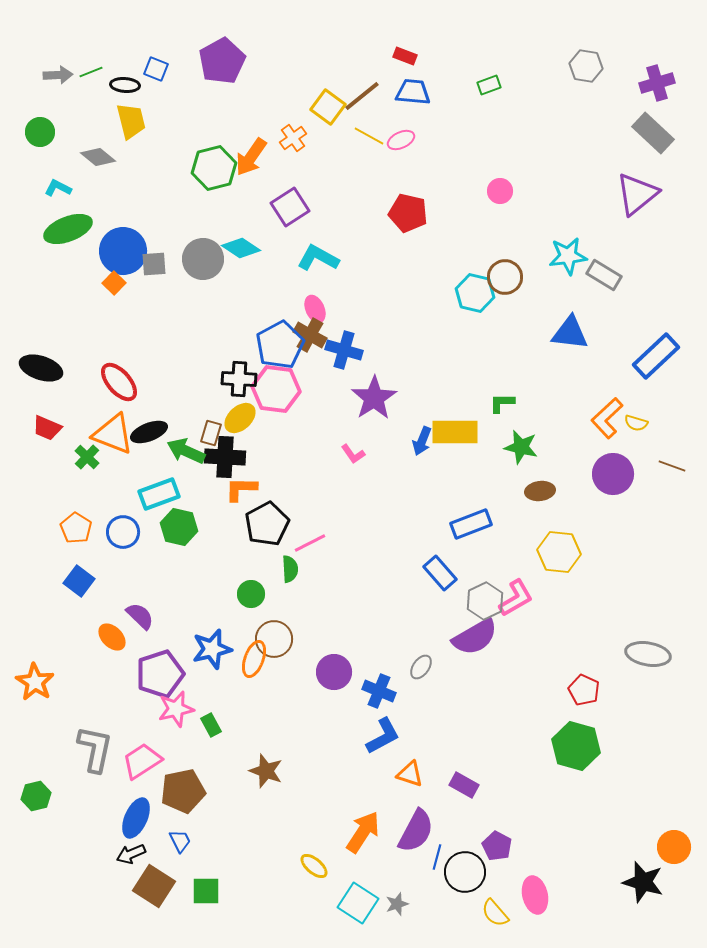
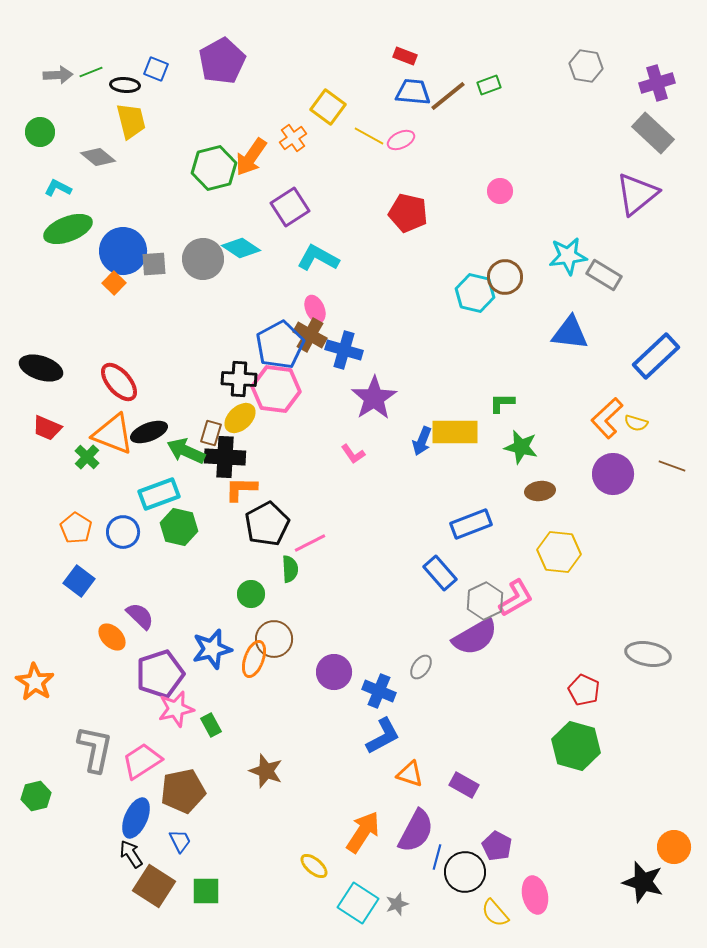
brown line at (362, 96): moved 86 px right
black arrow at (131, 854): rotated 80 degrees clockwise
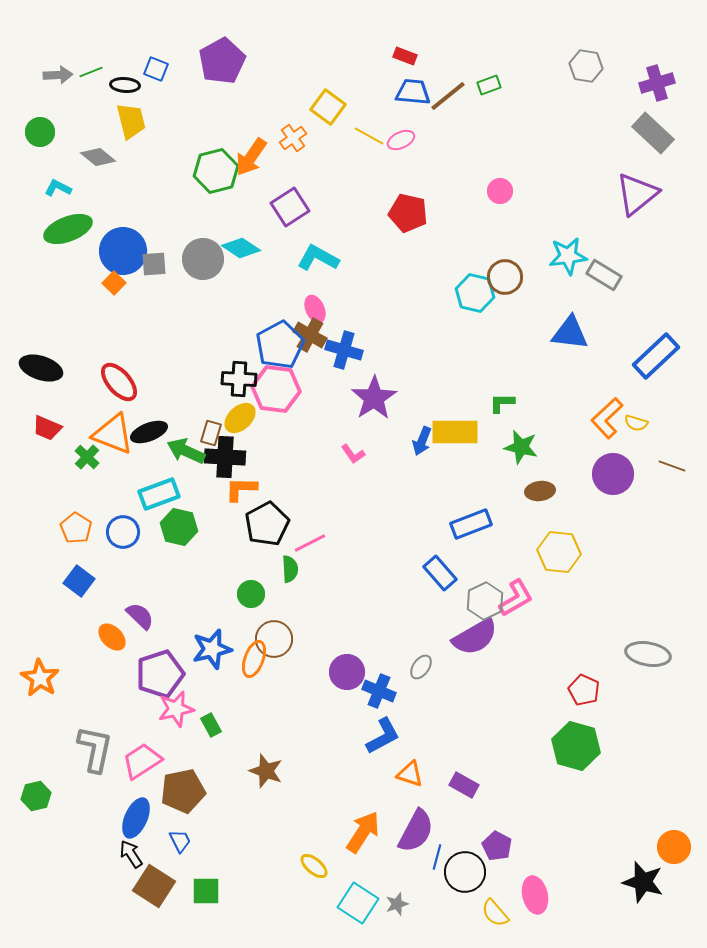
green hexagon at (214, 168): moved 2 px right, 3 px down
purple circle at (334, 672): moved 13 px right
orange star at (35, 682): moved 5 px right, 4 px up
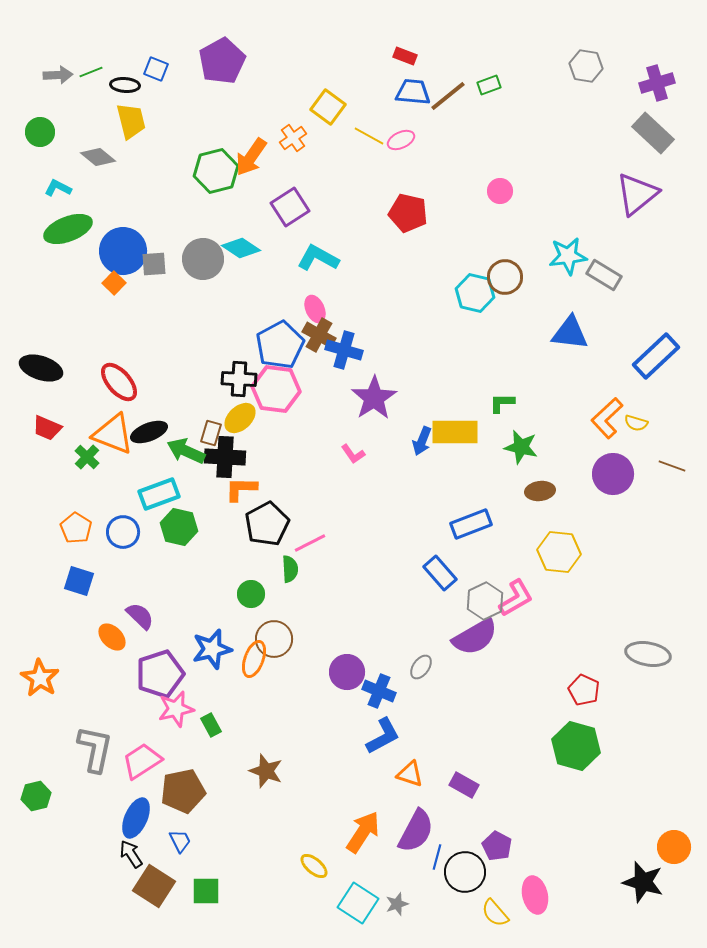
brown cross at (310, 335): moved 9 px right
blue square at (79, 581): rotated 20 degrees counterclockwise
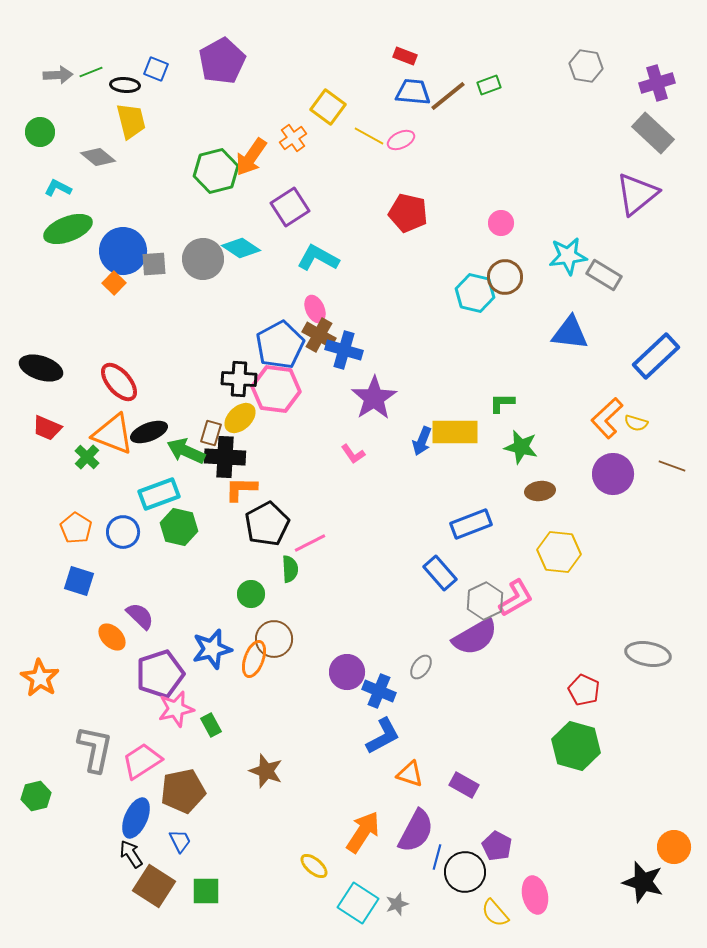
pink circle at (500, 191): moved 1 px right, 32 px down
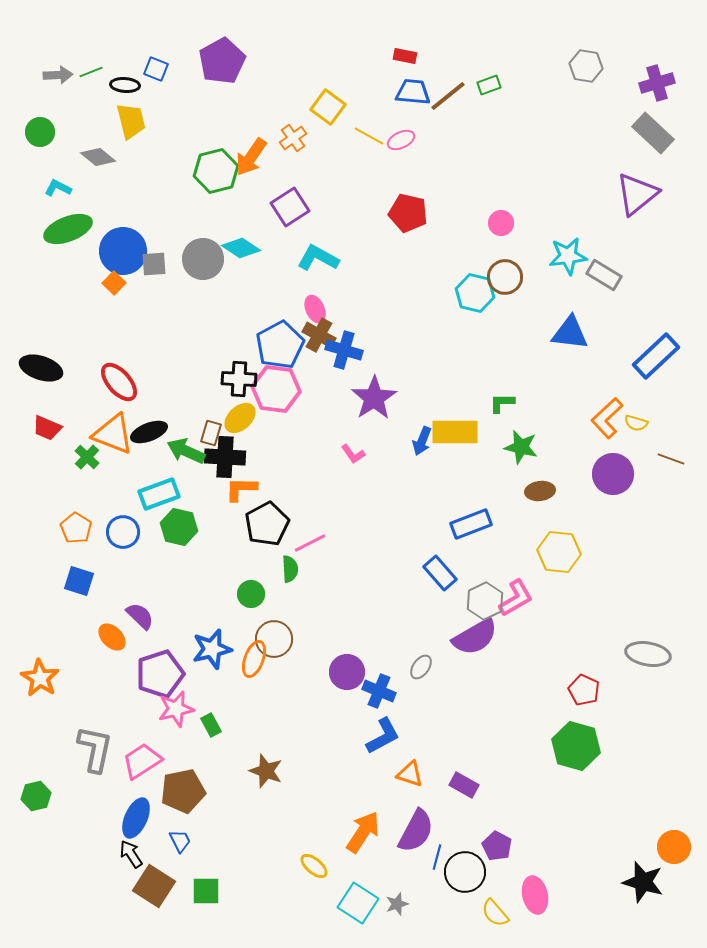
red rectangle at (405, 56): rotated 10 degrees counterclockwise
brown line at (672, 466): moved 1 px left, 7 px up
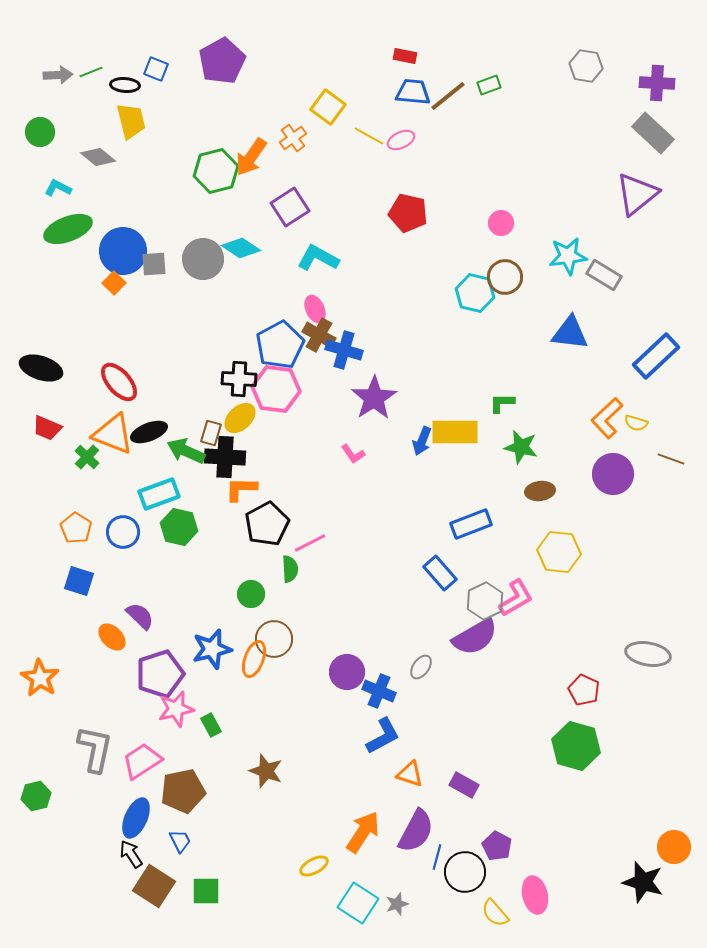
purple cross at (657, 83): rotated 20 degrees clockwise
yellow ellipse at (314, 866): rotated 68 degrees counterclockwise
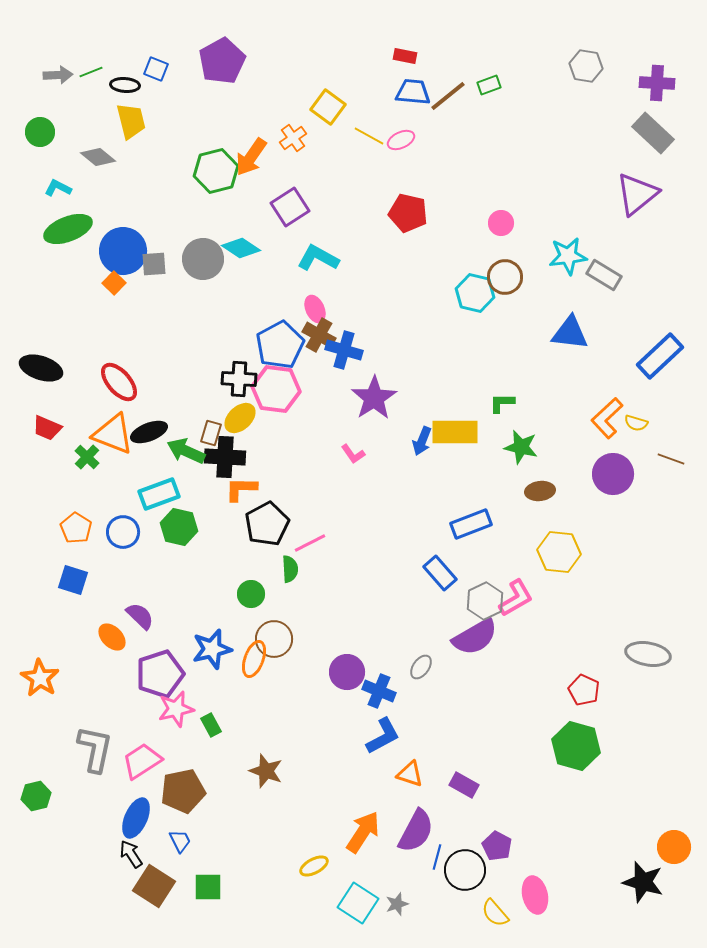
blue rectangle at (656, 356): moved 4 px right
blue square at (79, 581): moved 6 px left, 1 px up
black circle at (465, 872): moved 2 px up
green square at (206, 891): moved 2 px right, 4 px up
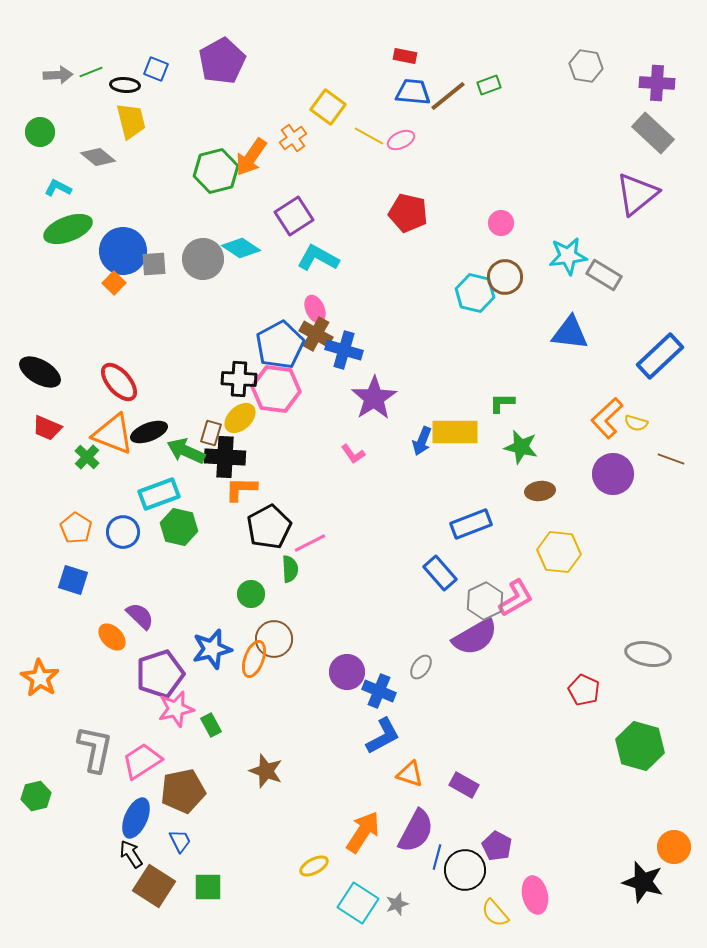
purple square at (290, 207): moved 4 px right, 9 px down
brown cross at (319, 335): moved 3 px left, 1 px up
black ellipse at (41, 368): moved 1 px left, 4 px down; rotated 12 degrees clockwise
black pentagon at (267, 524): moved 2 px right, 3 px down
green hexagon at (576, 746): moved 64 px right
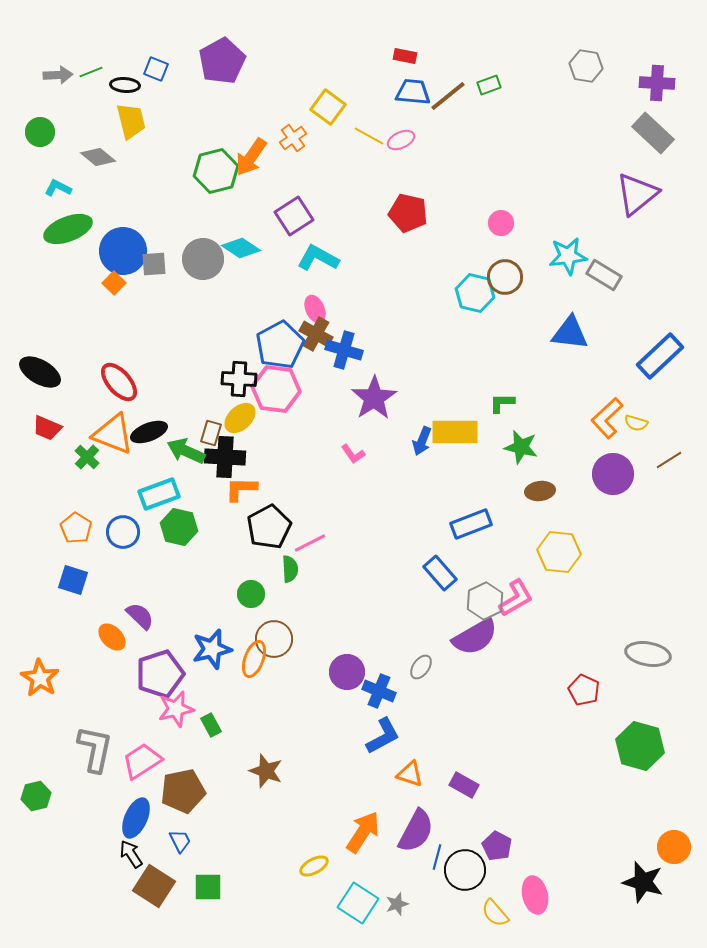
brown line at (671, 459): moved 2 px left, 1 px down; rotated 52 degrees counterclockwise
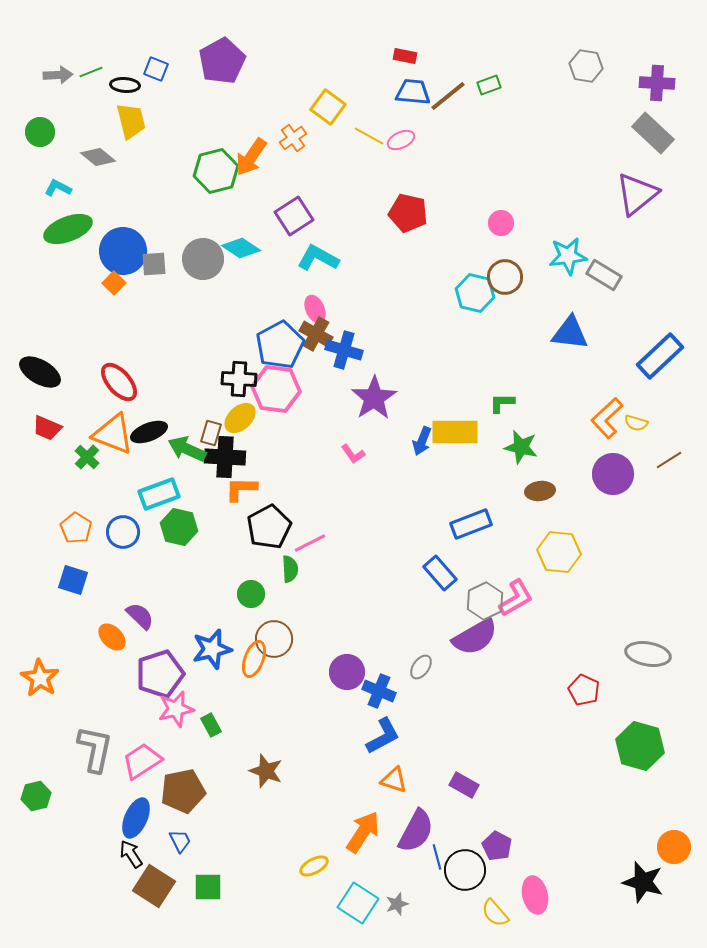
green arrow at (186, 451): moved 1 px right, 2 px up
orange triangle at (410, 774): moved 16 px left, 6 px down
blue line at (437, 857): rotated 30 degrees counterclockwise
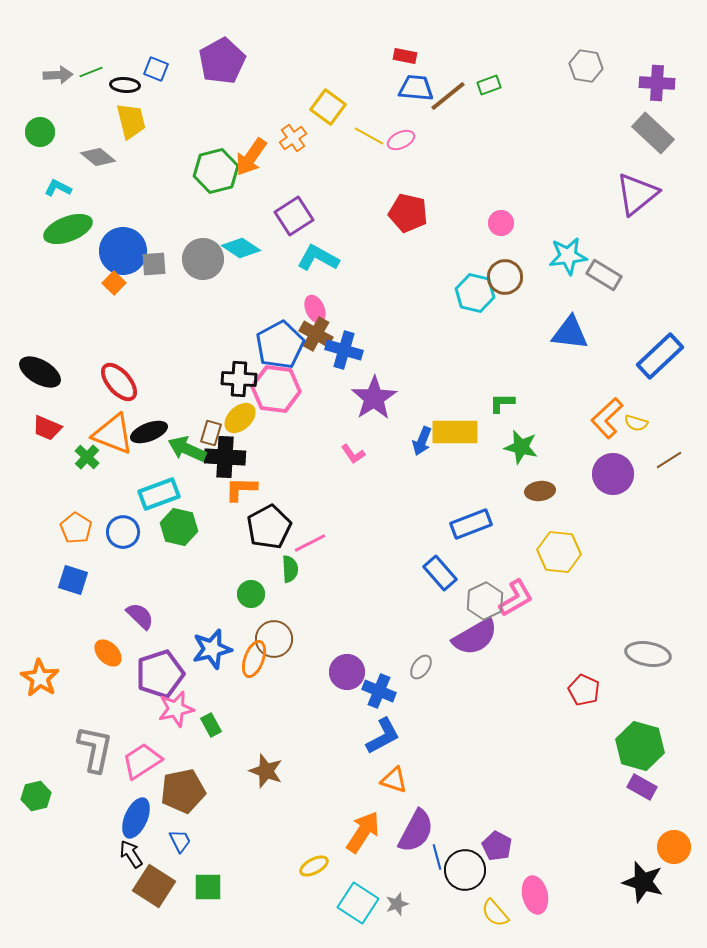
blue trapezoid at (413, 92): moved 3 px right, 4 px up
orange ellipse at (112, 637): moved 4 px left, 16 px down
purple rectangle at (464, 785): moved 178 px right, 2 px down
